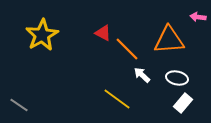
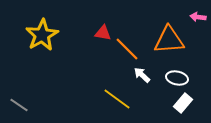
red triangle: rotated 18 degrees counterclockwise
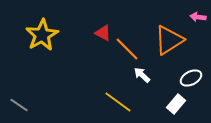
red triangle: rotated 18 degrees clockwise
orange triangle: rotated 28 degrees counterclockwise
white ellipse: moved 14 px right; rotated 40 degrees counterclockwise
yellow line: moved 1 px right, 3 px down
white rectangle: moved 7 px left, 1 px down
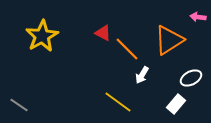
yellow star: moved 1 px down
white arrow: rotated 102 degrees counterclockwise
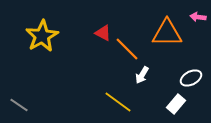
orange triangle: moved 2 px left, 7 px up; rotated 32 degrees clockwise
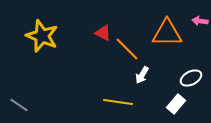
pink arrow: moved 2 px right, 4 px down
yellow star: rotated 20 degrees counterclockwise
yellow line: rotated 28 degrees counterclockwise
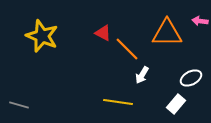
gray line: rotated 18 degrees counterclockwise
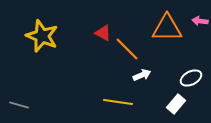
orange triangle: moved 5 px up
white arrow: rotated 144 degrees counterclockwise
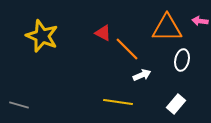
white ellipse: moved 9 px left, 18 px up; rotated 50 degrees counterclockwise
